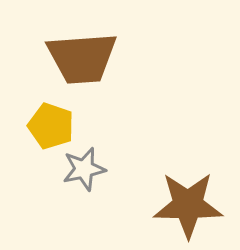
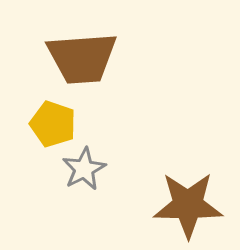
yellow pentagon: moved 2 px right, 2 px up
gray star: rotated 15 degrees counterclockwise
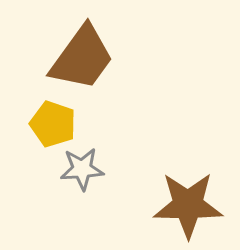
brown trapezoid: rotated 50 degrees counterclockwise
gray star: moved 2 px left; rotated 24 degrees clockwise
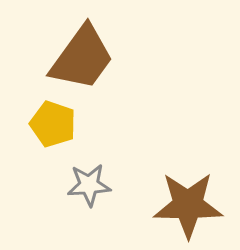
gray star: moved 7 px right, 16 px down
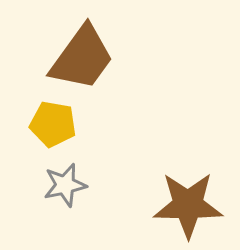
yellow pentagon: rotated 9 degrees counterclockwise
gray star: moved 24 px left; rotated 9 degrees counterclockwise
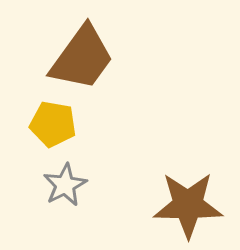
gray star: rotated 15 degrees counterclockwise
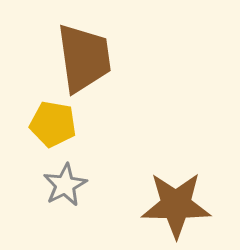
brown trapezoid: moved 2 px right; rotated 44 degrees counterclockwise
brown star: moved 12 px left
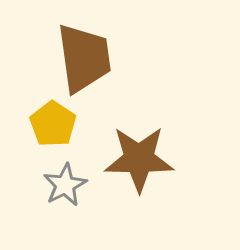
yellow pentagon: rotated 24 degrees clockwise
brown star: moved 37 px left, 46 px up
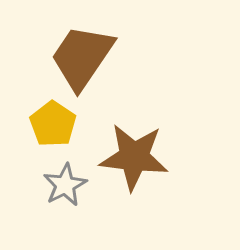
brown trapezoid: moved 2 px left, 1 px up; rotated 138 degrees counterclockwise
brown star: moved 5 px left, 2 px up; rotated 6 degrees clockwise
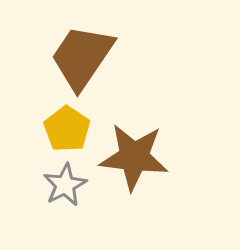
yellow pentagon: moved 14 px right, 5 px down
